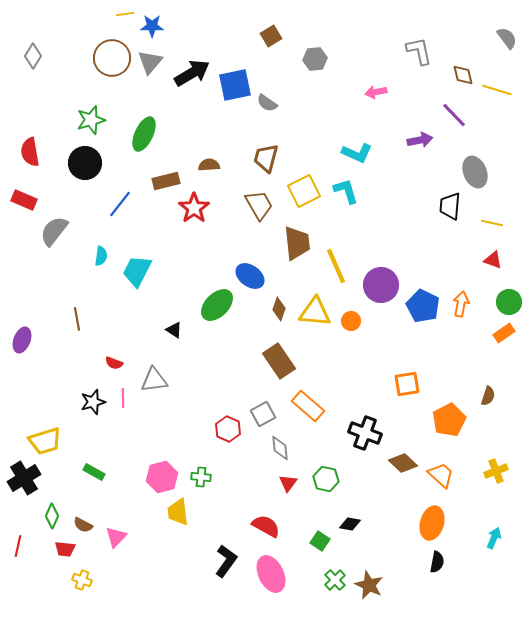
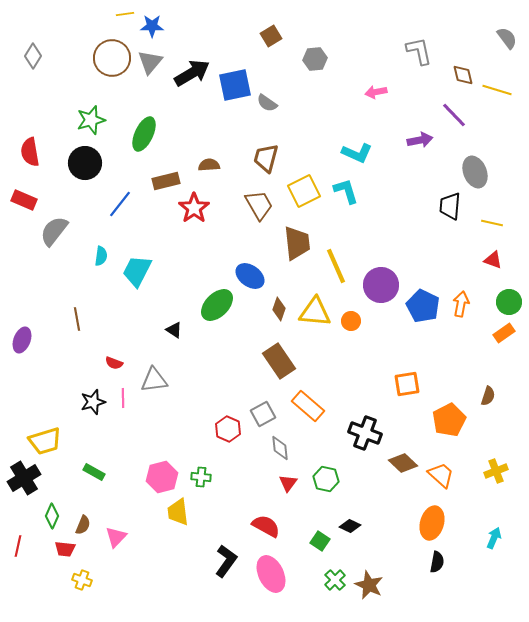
black diamond at (350, 524): moved 2 px down; rotated 15 degrees clockwise
brown semicircle at (83, 525): rotated 96 degrees counterclockwise
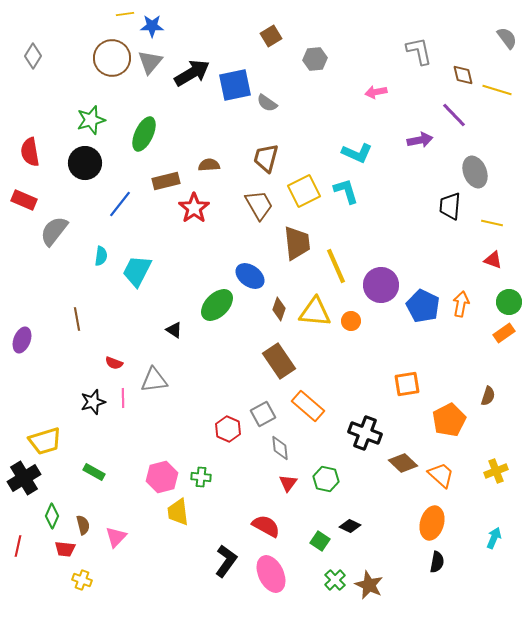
brown semicircle at (83, 525): rotated 36 degrees counterclockwise
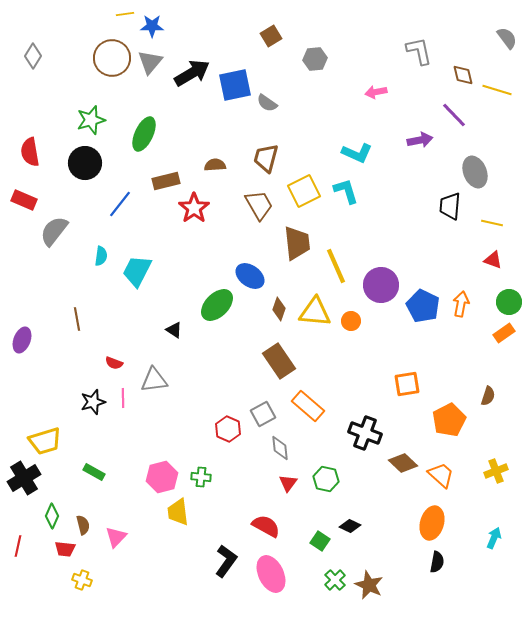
brown semicircle at (209, 165): moved 6 px right
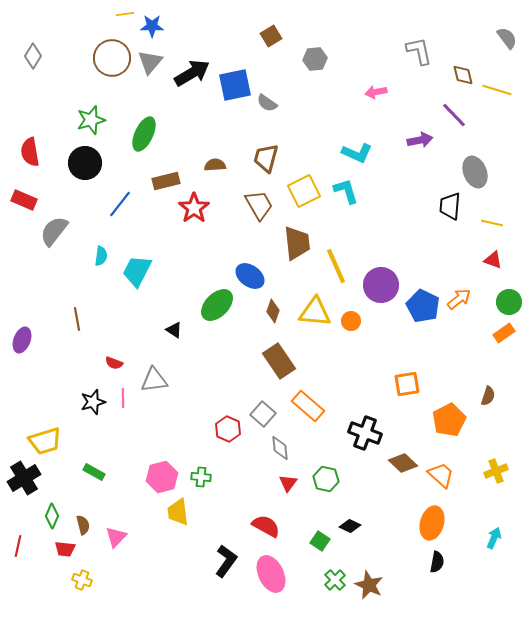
orange arrow at (461, 304): moved 2 px left, 5 px up; rotated 40 degrees clockwise
brown diamond at (279, 309): moved 6 px left, 2 px down
gray square at (263, 414): rotated 20 degrees counterclockwise
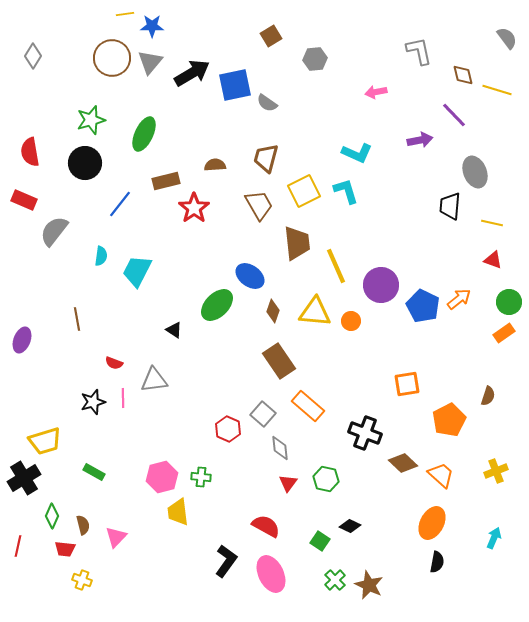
orange ellipse at (432, 523): rotated 12 degrees clockwise
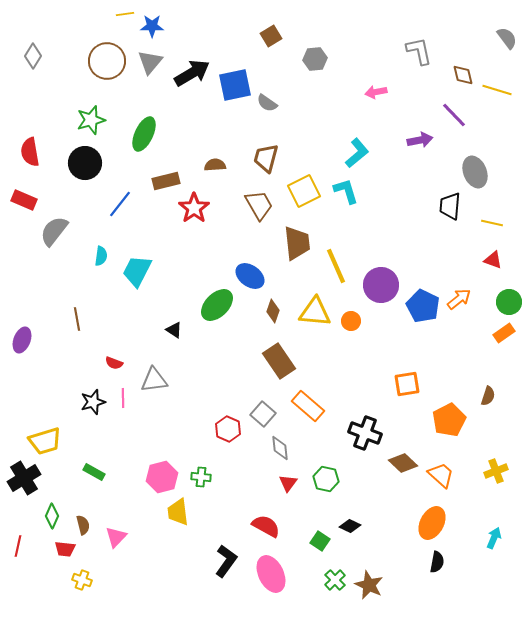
brown circle at (112, 58): moved 5 px left, 3 px down
cyan L-shape at (357, 153): rotated 64 degrees counterclockwise
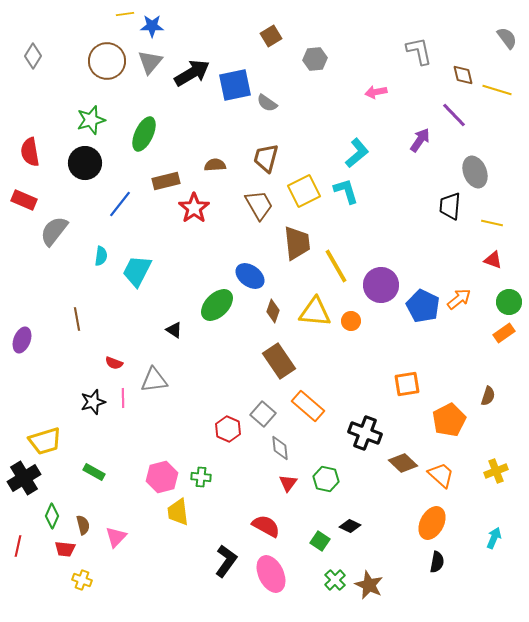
purple arrow at (420, 140): rotated 45 degrees counterclockwise
yellow line at (336, 266): rotated 6 degrees counterclockwise
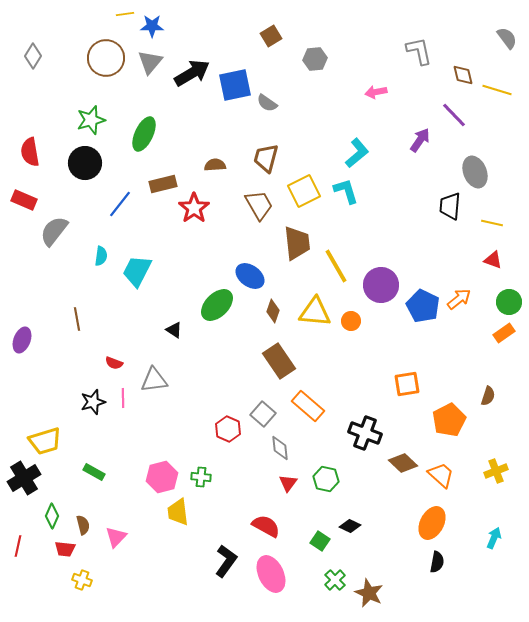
brown circle at (107, 61): moved 1 px left, 3 px up
brown rectangle at (166, 181): moved 3 px left, 3 px down
brown star at (369, 585): moved 8 px down
